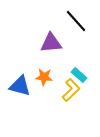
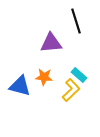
black line: rotated 25 degrees clockwise
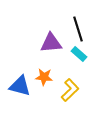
black line: moved 2 px right, 8 px down
cyan rectangle: moved 21 px up
yellow L-shape: moved 1 px left
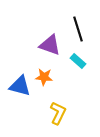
purple triangle: moved 1 px left, 2 px down; rotated 25 degrees clockwise
cyan rectangle: moved 1 px left, 7 px down
yellow L-shape: moved 12 px left, 23 px down; rotated 20 degrees counterclockwise
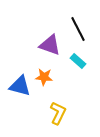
black line: rotated 10 degrees counterclockwise
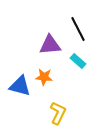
purple triangle: rotated 25 degrees counterclockwise
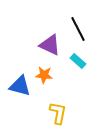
purple triangle: rotated 30 degrees clockwise
orange star: moved 2 px up
yellow L-shape: rotated 15 degrees counterclockwise
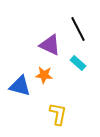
cyan rectangle: moved 2 px down
yellow L-shape: moved 1 px down
